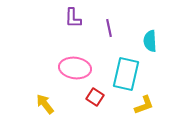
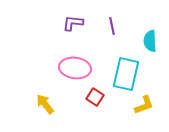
purple L-shape: moved 5 px down; rotated 95 degrees clockwise
purple line: moved 3 px right, 2 px up
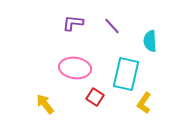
purple line: rotated 30 degrees counterclockwise
yellow L-shape: moved 2 px up; rotated 145 degrees clockwise
